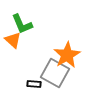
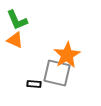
green L-shape: moved 5 px left, 4 px up
orange triangle: moved 2 px right; rotated 18 degrees counterclockwise
gray square: moved 2 px right; rotated 16 degrees counterclockwise
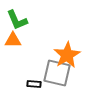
orange triangle: moved 2 px left; rotated 24 degrees counterclockwise
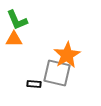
orange triangle: moved 1 px right, 1 px up
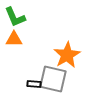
green L-shape: moved 2 px left, 3 px up
gray square: moved 4 px left, 6 px down
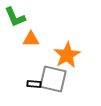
orange triangle: moved 17 px right
